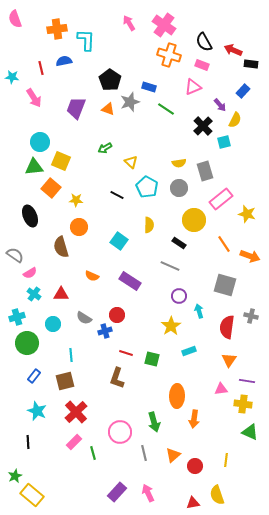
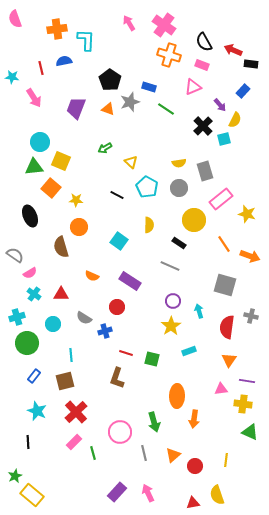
cyan square at (224, 142): moved 3 px up
purple circle at (179, 296): moved 6 px left, 5 px down
red circle at (117, 315): moved 8 px up
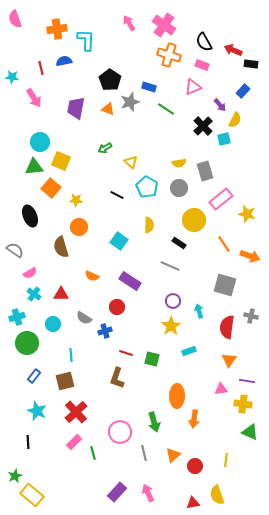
purple trapezoid at (76, 108): rotated 10 degrees counterclockwise
gray semicircle at (15, 255): moved 5 px up
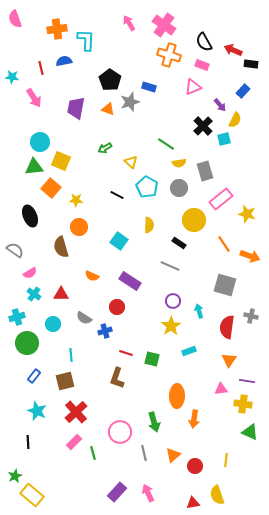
green line at (166, 109): moved 35 px down
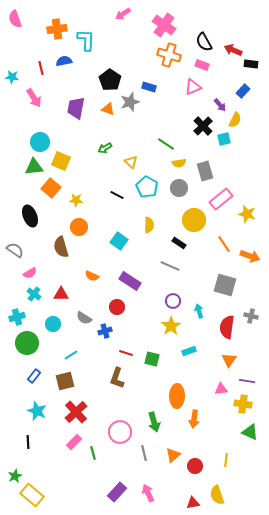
pink arrow at (129, 23): moved 6 px left, 9 px up; rotated 91 degrees counterclockwise
cyan line at (71, 355): rotated 64 degrees clockwise
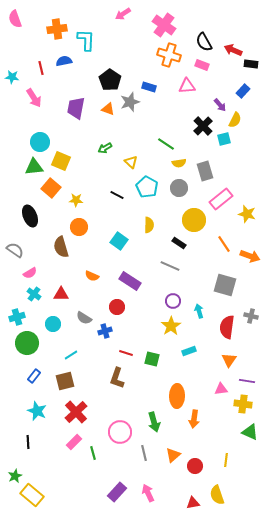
pink triangle at (193, 87): moved 6 px left, 1 px up; rotated 18 degrees clockwise
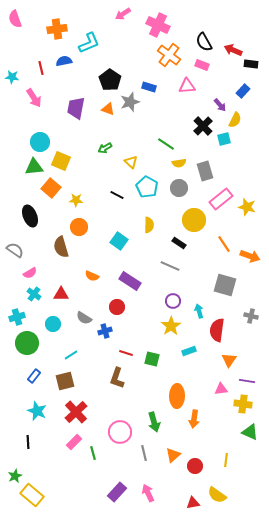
pink cross at (164, 25): moved 6 px left; rotated 10 degrees counterclockwise
cyan L-shape at (86, 40): moved 3 px right, 3 px down; rotated 65 degrees clockwise
orange cross at (169, 55): rotated 20 degrees clockwise
yellow star at (247, 214): moved 7 px up
red semicircle at (227, 327): moved 10 px left, 3 px down
yellow semicircle at (217, 495): rotated 36 degrees counterclockwise
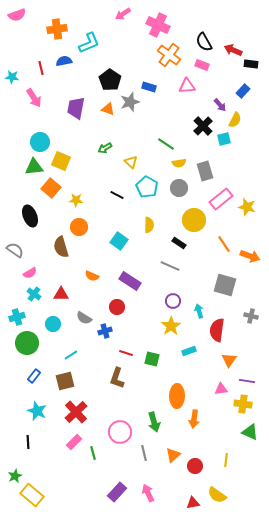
pink semicircle at (15, 19): moved 2 px right, 4 px up; rotated 90 degrees counterclockwise
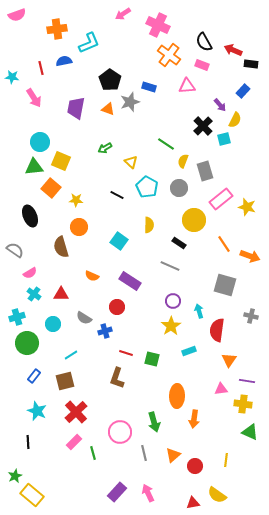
yellow semicircle at (179, 163): moved 4 px right, 2 px up; rotated 120 degrees clockwise
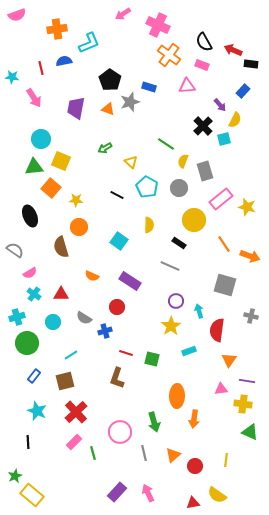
cyan circle at (40, 142): moved 1 px right, 3 px up
purple circle at (173, 301): moved 3 px right
cyan circle at (53, 324): moved 2 px up
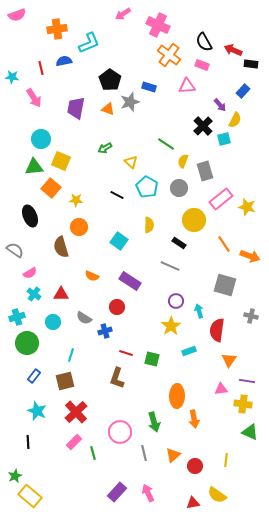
cyan line at (71, 355): rotated 40 degrees counterclockwise
orange arrow at (194, 419): rotated 18 degrees counterclockwise
yellow rectangle at (32, 495): moved 2 px left, 1 px down
